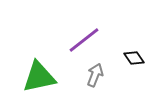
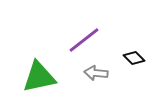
black diamond: rotated 10 degrees counterclockwise
gray arrow: moved 1 px right, 2 px up; rotated 105 degrees counterclockwise
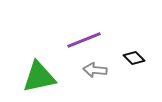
purple line: rotated 16 degrees clockwise
gray arrow: moved 1 px left, 3 px up
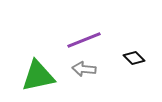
gray arrow: moved 11 px left, 1 px up
green triangle: moved 1 px left, 1 px up
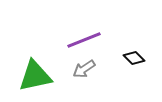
gray arrow: rotated 40 degrees counterclockwise
green triangle: moved 3 px left
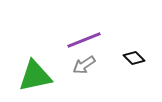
gray arrow: moved 4 px up
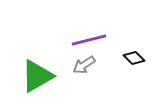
purple line: moved 5 px right; rotated 8 degrees clockwise
green triangle: moved 2 px right; rotated 18 degrees counterclockwise
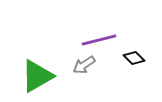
purple line: moved 10 px right
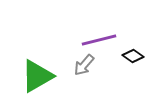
black diamond: moved 1 px left, 2 px up; rotated 10 degrees counterclockwise
gray arrow: rotated 15 degrees counterclockwise
